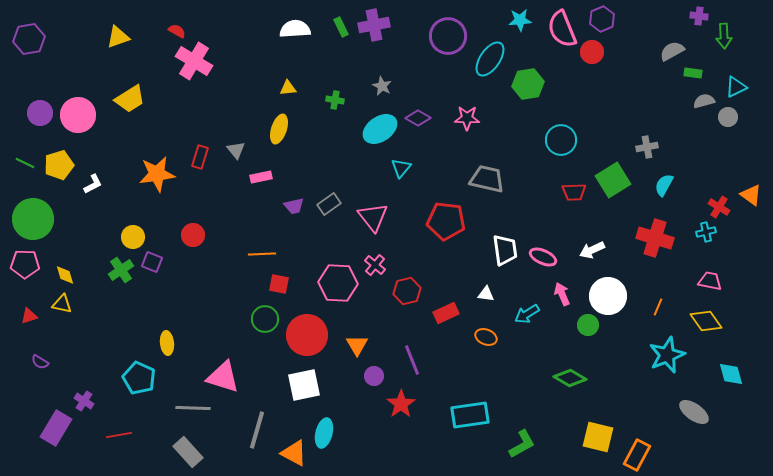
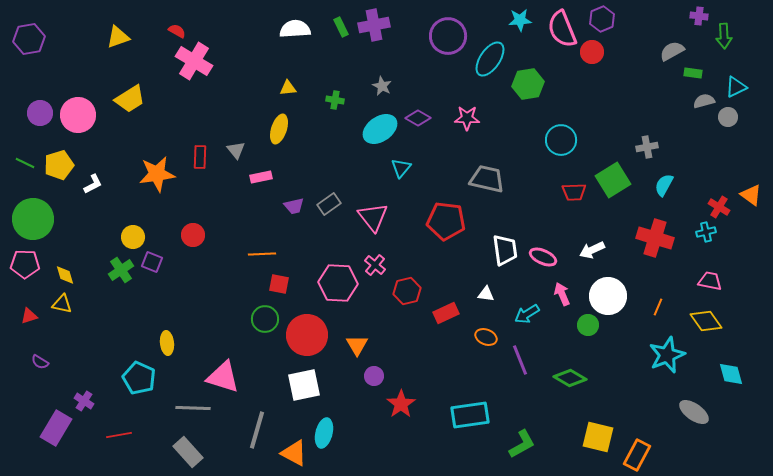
red rectangle at (200, 157): rotated 15 degrees counterclockwise
purple line at (412, 360): moved 108 px right
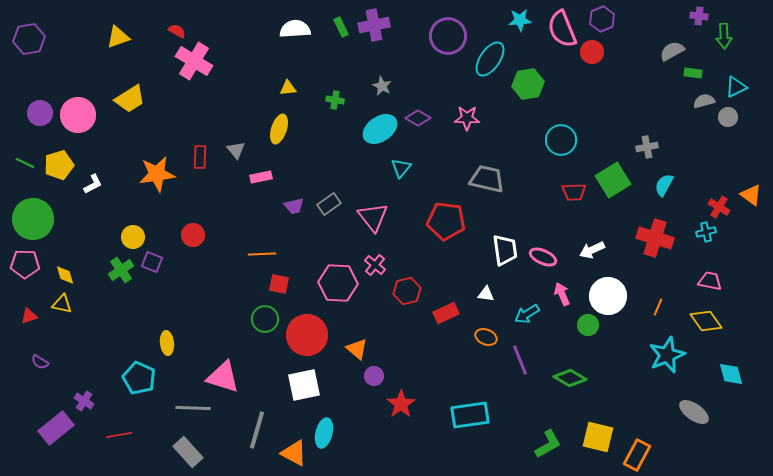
orange triangle at (357, 345): moved 4 px down; rotated 20 degrees counterclockwise
purple rectangle at (56, 428): rotated 20 degrees clockwise
green L-shape at (522, 444): moved 26 px right
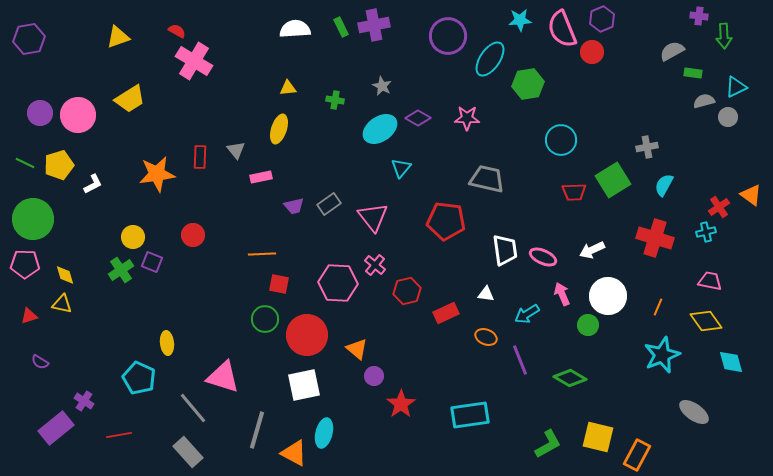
red cross at (719, 207): rotated 25 degrees clockwise
cyan star at (667, 355): moved 5 px left
cyan diamond at (731, 374): moved 12 px up
gray line at (193, 408): rotated 48 degrees clockwise
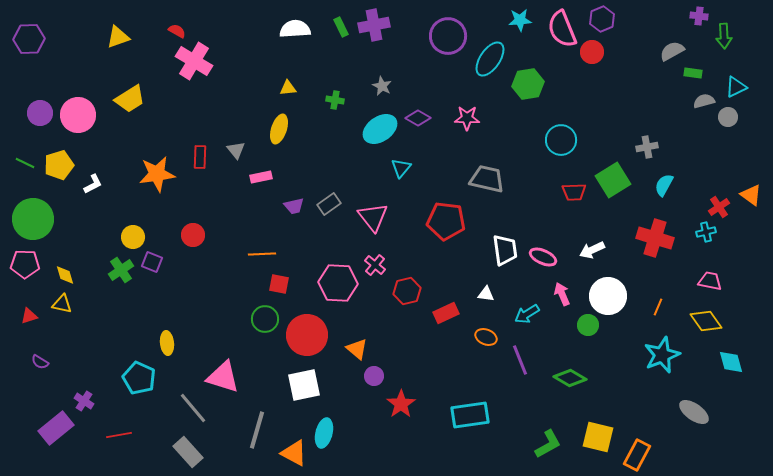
purple hexagon at (29, 39): rotated 8 degrees clockwise
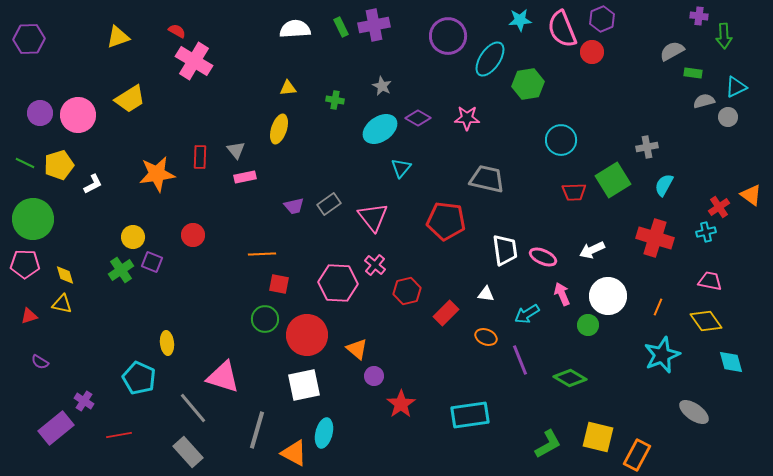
pink rectangle at (261, 177): moved 16 px left
red rectangle at (446, 313): rotated 20 degrees counterclockwise
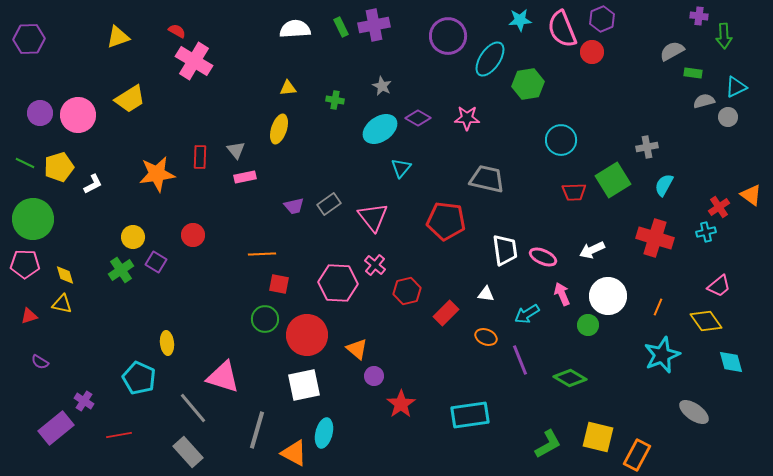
yellow pentagon at (59, 165): moved 2 px down
purple square at (152, 262): moved 4 px right; rotated 10 degrees clockwise
pink trapezoid at (710, 281): moved 9 px right, 5 px down; rotated 130 degrees clockwise
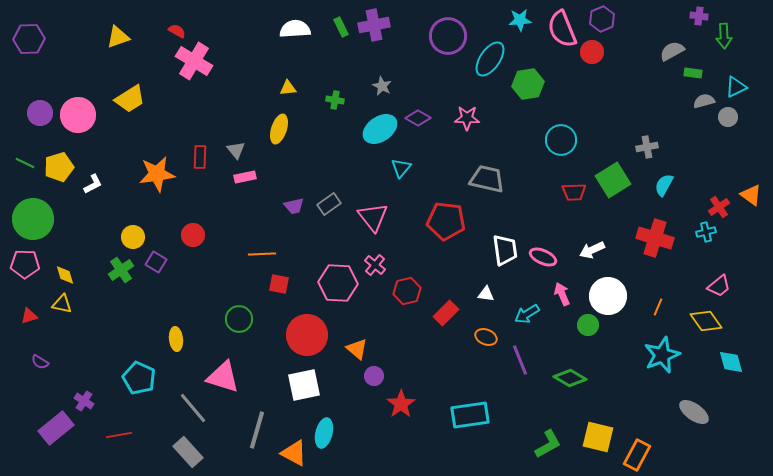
green circle at (265, 319): moved 26 px left
yellow ellipse at (167, 343): moved 9 px right, 4 px up
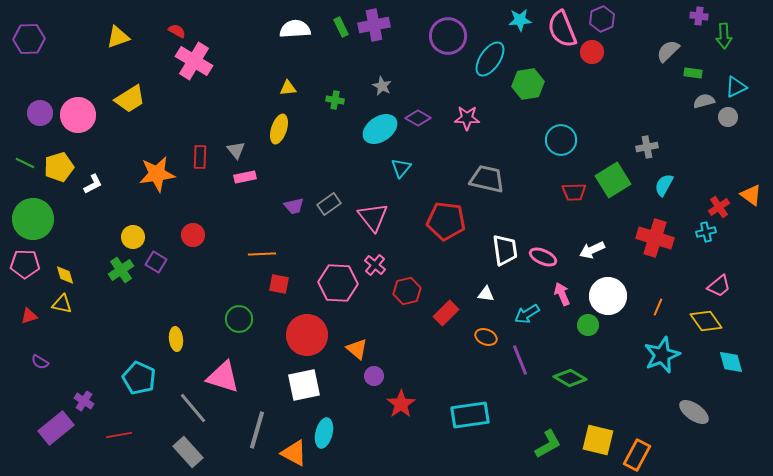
gray semicircle at (672, 51): moved 4 px left; rotated 15 degrees counterclockwise
yellow square at (598, 437): moved 3 px down
